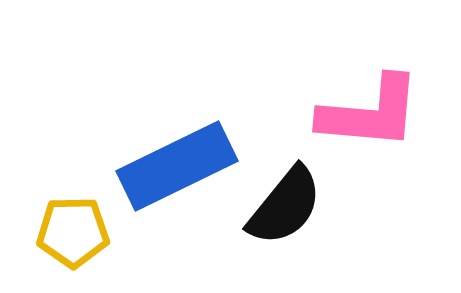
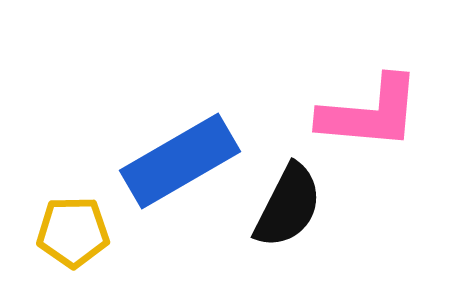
blue rectangle: moved 3 px right, 5 px up; rotated 4 degrees counterclockwise
black semicircle: moved 3 px right; rotated 12 degrees counterclockwise
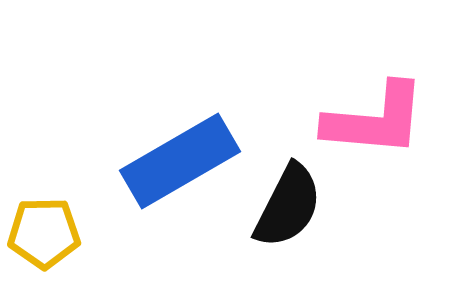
pink L-shape: moved 5 px right, 7 px down
yellow pentagon: moved 29 px left, 1 px down
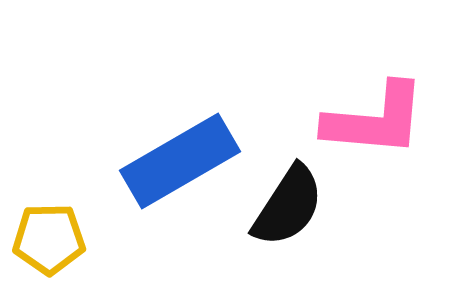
black semicircle: rotated 6 degrees clockwise
yellow pentagon: moved 5 px right, 6 px down
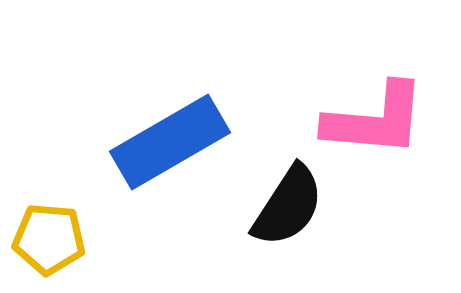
blue rectangle: moved 10 px left, 19 px up
yellow pentagon: rotated 6 degrees clockwise
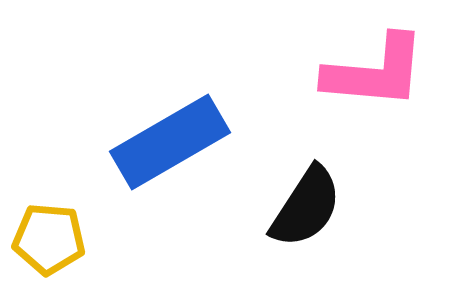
pink L-shape: moved 48 px up
black semicircle: moved 18 px right, 1 px down
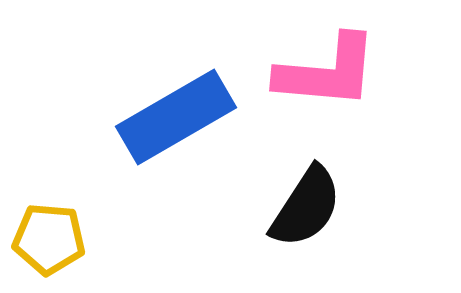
pink L-shape: moved 48 px left
blue rectangle: moved 6 px right, 25 px up
